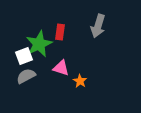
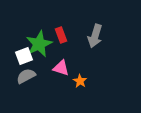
gray arrow: moved 3 px left, 10 px down
red rectangle: moved 1 px right, 3 px down; rotated 28 degrees counterclockwise
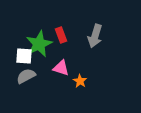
white square: rotated 24 degrees clockwise
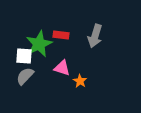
red rectangle: rotated 63 degrees counterclockwise
pink triangle: moved 1 px right
gray semicircle: moved 1 px left; rotated 18 degrees counterclockwise
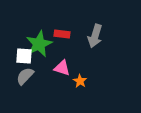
red rectangle: moved 1 px right, 1 px up
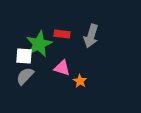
gray arrow: moved 4 px left
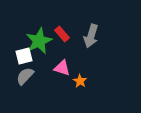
red rectangle: rotated 42 degrees clockwise
green star: moved 3 px up
white square: rotated 18 degrees counterclockwise
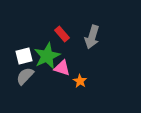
gray arrow: moved 1 px right, 1 px down
green star: moved 8 px right, 15 px down
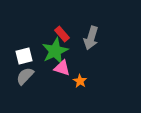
gray arrow: moved 1 px left, 1 px down
green star: moved 8 px right, 5 px up
